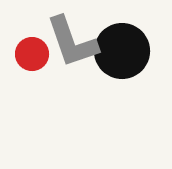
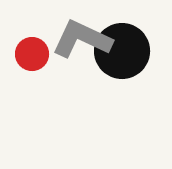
gray L-shape: moved 10 px right, 3 px up; rotated 134 degrees clockwise
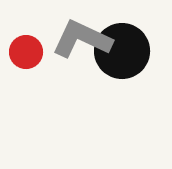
red circle: moved 6 px left, 2 px up
